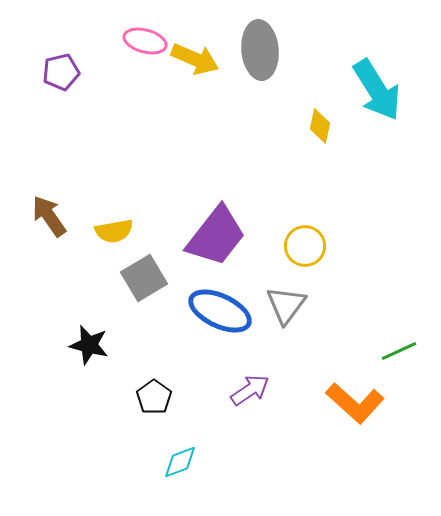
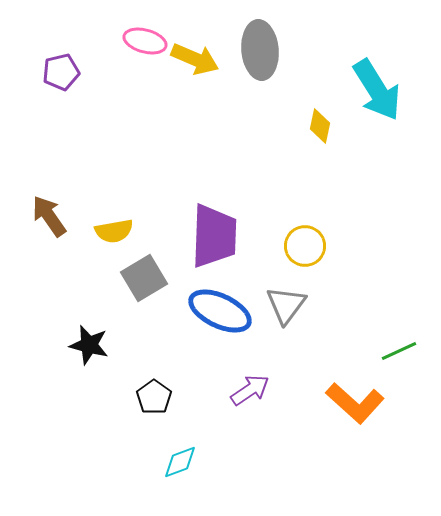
purple trapezoid: moved 2 px left; rotated 36 degrees counterclockwise
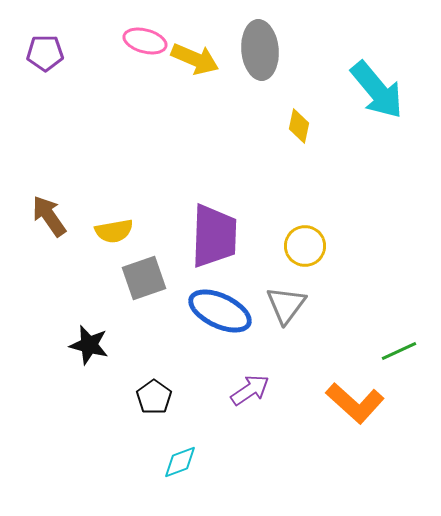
purple pentagon: moved 16 px left, 19 px up; rotated 12 degrees clockwise
cyan arrow: rotated 8 degrees counterclockwise
yellow diamond: moved 21 px left
gray square: rotated 12 degrees clockwise
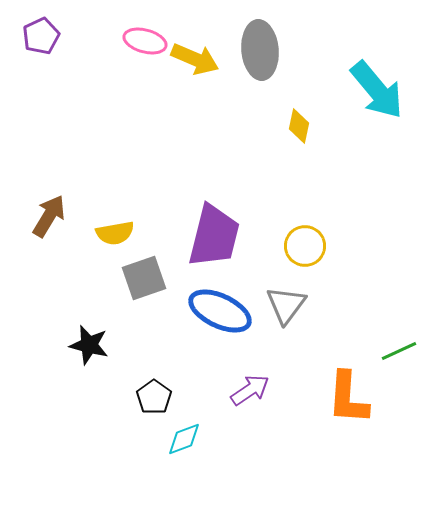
purple pentagon: moved 4 px left, 17 px up; rotated 24 degrees counterclockwise
brown arrow: rotated 66 degrees clockwise
yellow semicircle: moved 1 px right, 2 px down
purple trapezoid: rotated 12 degrees clockwise
orange L-shape: moved 7 px left, 5 px up; rotated 52 degrees clockwise
cyan diamond: moved 4 px right, 23 px up
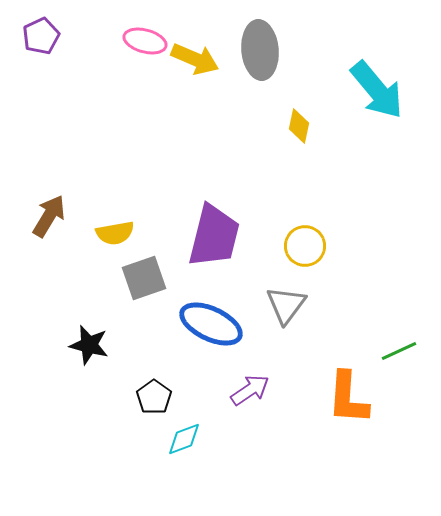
blue ellipse: moved 9 px left, 13 px down
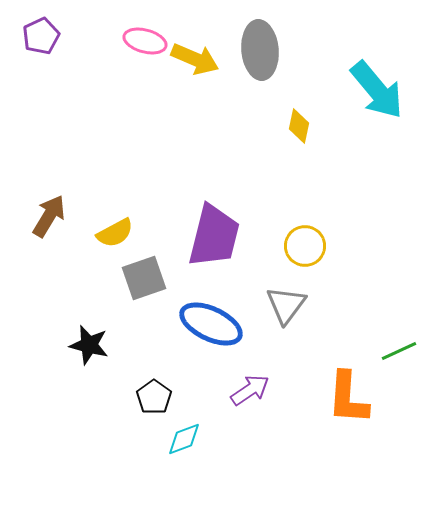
yellow semicircle: rotated 18 degrees counterclockwise
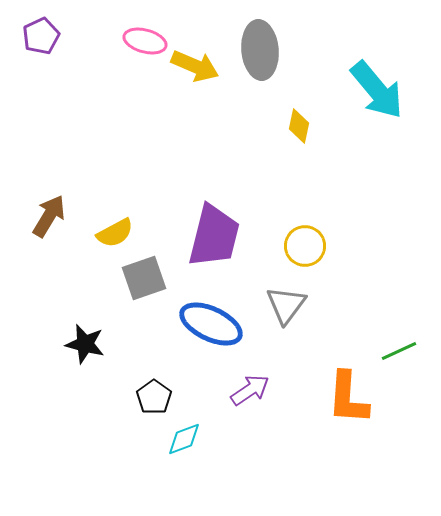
yellow arrow: moved 7 px down
black star: moved 4 px left, 1 px up
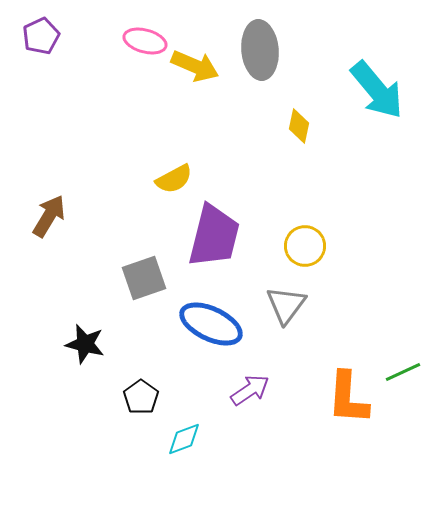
yellow semicircle: moved 59 px right, 54 px up
green line: moved 4 px right, 21 px down
black pentagon: moved 13 px left
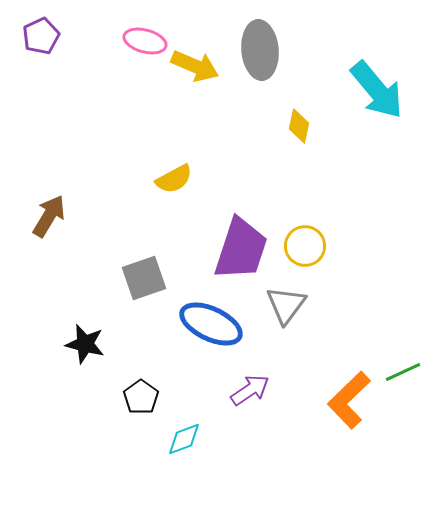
purple trapezoid: moved 27 px right, 13 px down; rotated 4 degrees clockwise
orange L-shape: moved 1 px right, 2 px down; rotated 42 degrees clockwise
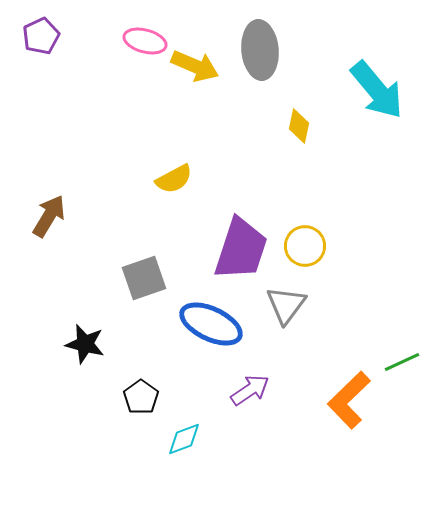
green line: moved 1 px left, 10 px up
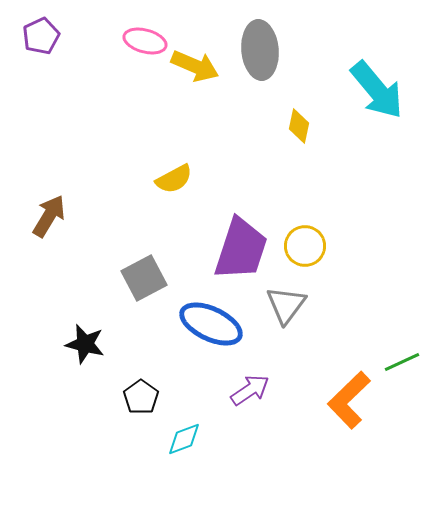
gray square: rotated 9 degrees counterclockwise
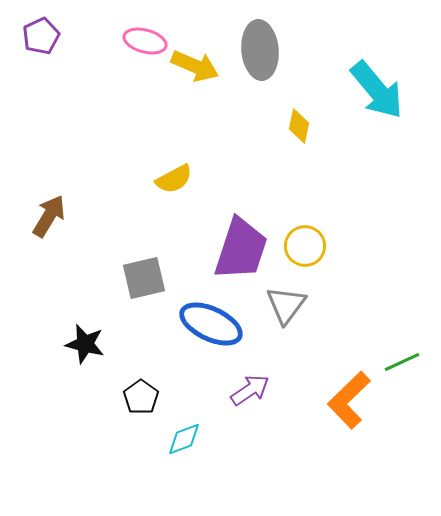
gray square: rotated 15 degrees clockwise
